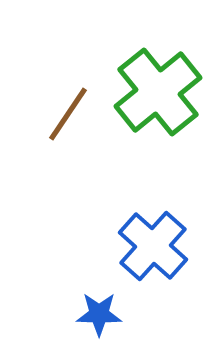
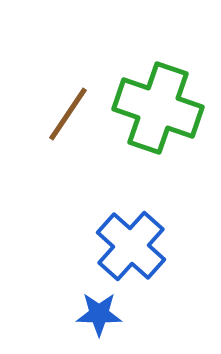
green cross: moved 16 px down; rotated 32 degrees counterclockwise
blue cross: moved 22 px left
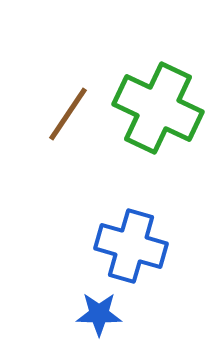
green cross: rotated 6 degrees clockwise
blue cross: rotated 26 degrees counterclockwise
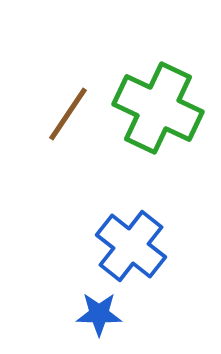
blue cross: rotated 22 degrees clockwise
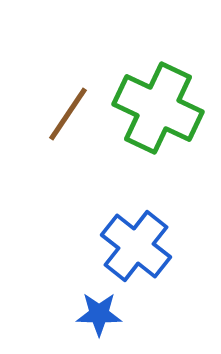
blue cross: moved 5 px right
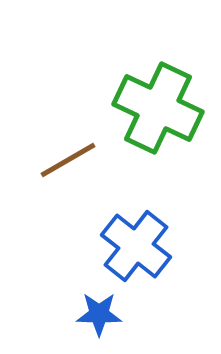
brown line: moved 46 px down; rotated 26 degrees clockwise
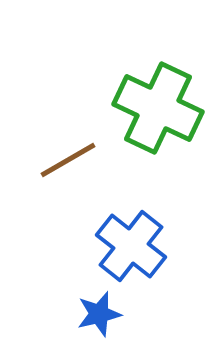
blue cross: moved 5 px left
blue star: rotated 15 degrees counterclockwise
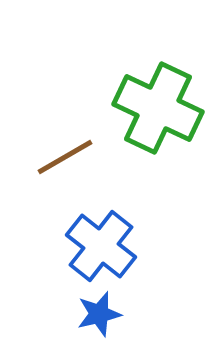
brown line: moved 3 px left, 3 px up
blue cross: moved 30 px left
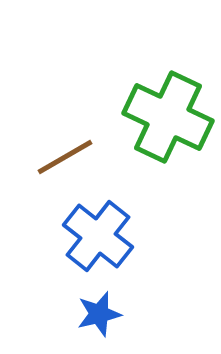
green cross: moved 10 px right, 9 px down
blue cross: moved 3 px left, 10 px up
